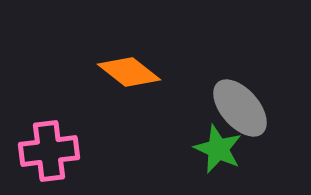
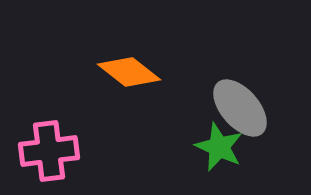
green star: moved 1 px right, 2 px up
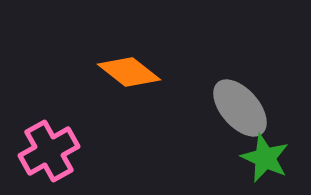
green star: moved 46 px right, 11 px down
pink cross: rotated 22 degrees counterclockwise
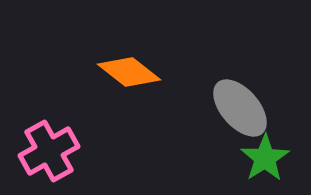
green star: rotated 15 degrees clockwise
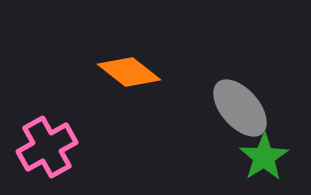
pink cross: moved 2 px left, 4 px up
green star: moved 1 px left, 1 px up
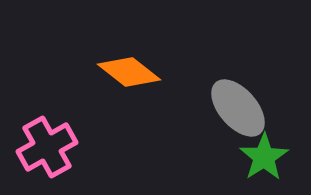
gray ellipse: moved 2 px left
